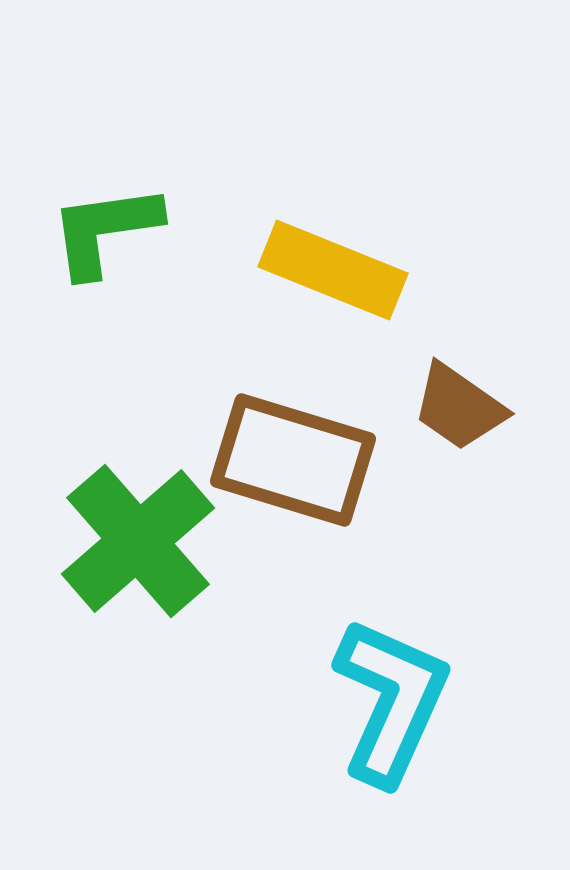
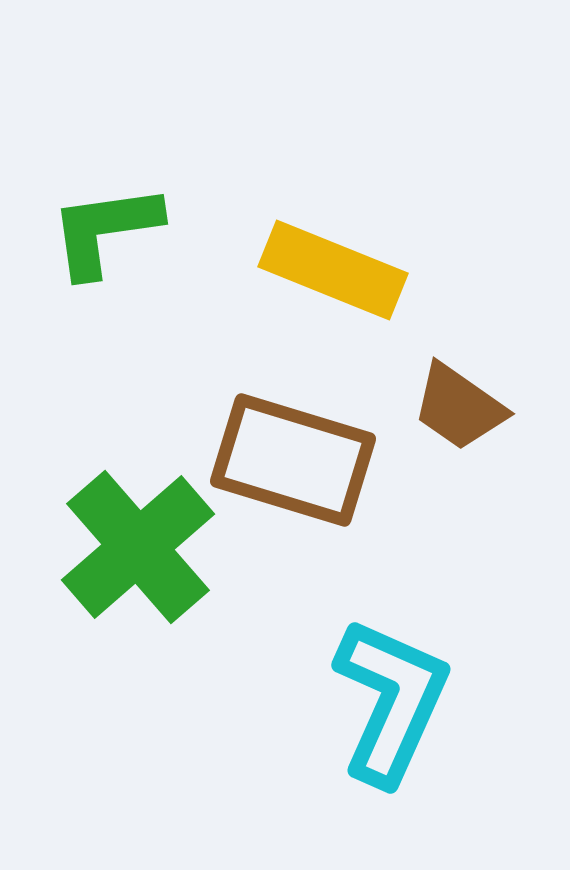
green cross: moved 6 px down
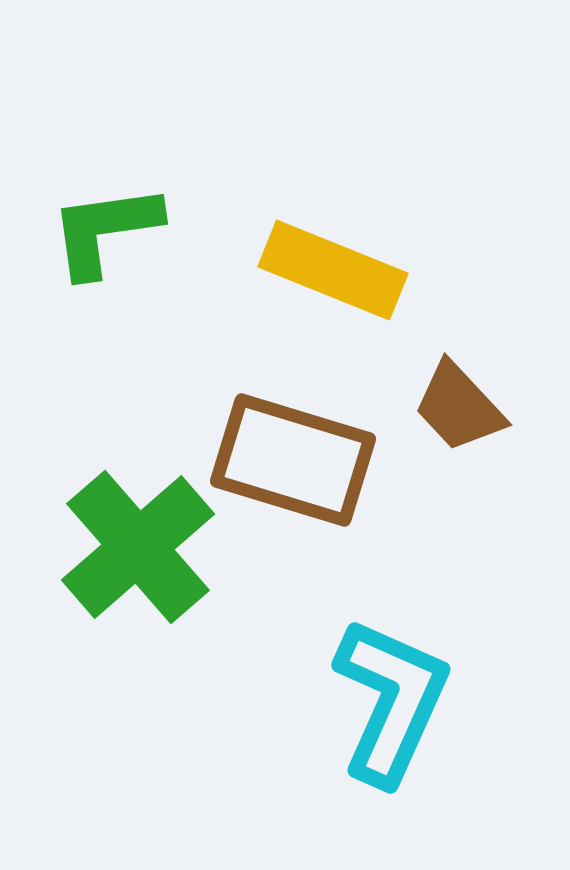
brown trapezoid: rotated 12 degrees clockwise
